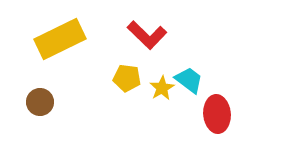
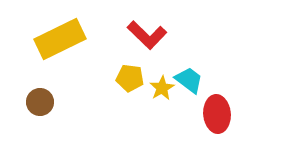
yellow pentagon: moved 3 px right
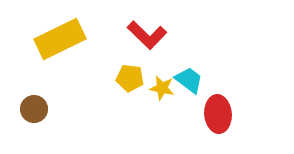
yellow star: rotated 30 degrees counterclockwise
brown circle: moved 6 px left, 7 px down
red ellipse: moved 1 px right
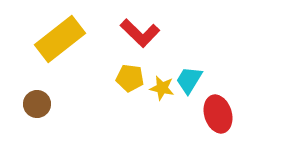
red L-shape: moved 7 px left, 2 px up
yellow rectangle: rotated 12 degrees counterclockwise
cyan trapezoid: rotated 96 degrees counterclockwise
brown circle: moved 3 px right, 5 px up
red ellipse: rotated 12 degrees counterclockwise
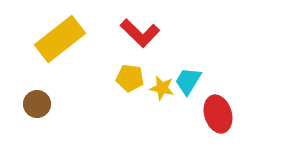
cyan trapezoid: moved 1 px left, 1 px down
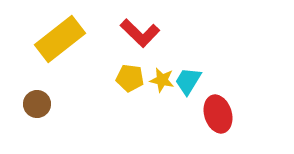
yellow star: moved 8 px up
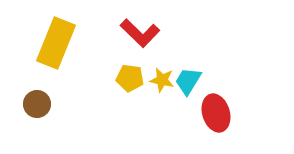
yellow rectangle: moved 4 px left, 4 px down; rotated 30 degrees counterclockwise
red ellipse: moved 2 px left, 1 px up
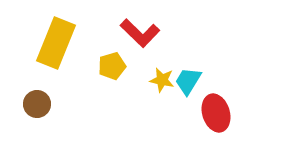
yellow pentagon: moved 18 px left, 12 px up; rotated 24 degrees counterclockwise
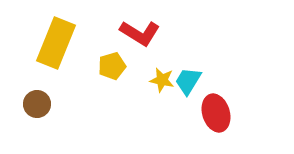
red L-shape: rotated 12 degrees counterclockwise
